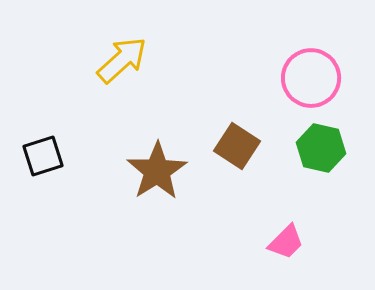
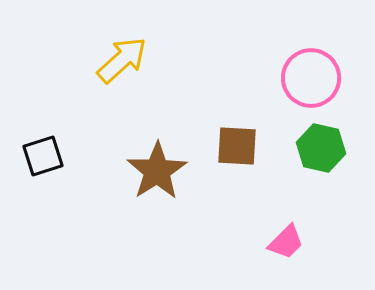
brown square: rotated 30 degrees counterclockwise
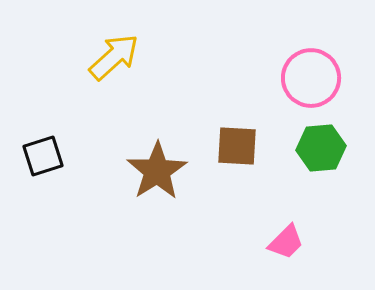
yellow arrow: moved 8 px left, 3 px up
green hexagon: rotated 18 degrees counterclockwise
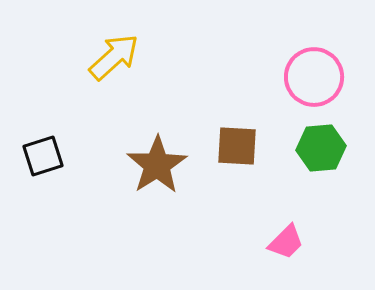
pink circle: moved 3 px right, 1 px up
brown star: moved 6 px up
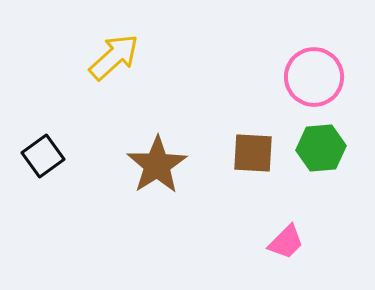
brown square: moved 16 px right, 7 px down
black square: rotated 18 degrees counterclockwise
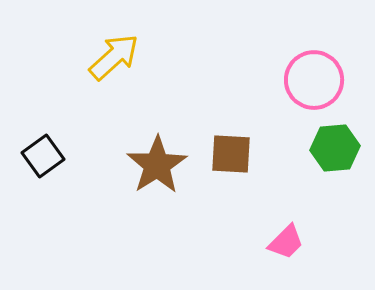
pink circle: moved 3 px down
green hexagon: moved 14 px right
brown square: moved 22 px left, 1 px down
